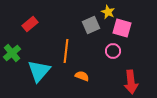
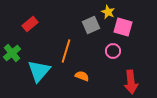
pink square: moved 1 px right, 1 px up
orange line: rotated 10 degrees clockwise
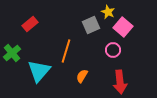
pink square: rotated 24 degrees clockwise
pink circle: moved 1 px up
orange semicircle: rotated 80 degrees counterclockwise
red arrow: moved 11 px left
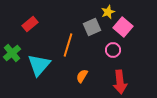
yellow star: rotated 24 degrees clockwise
gray square: moved 1 px right, 2 px down
orange line: moved 2 px right, 6 px up
cyan triangle: moved 6 px up
